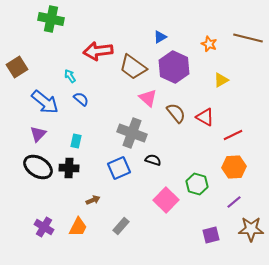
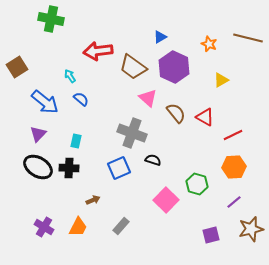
brown star: rotated 15 degrees counterclockwise
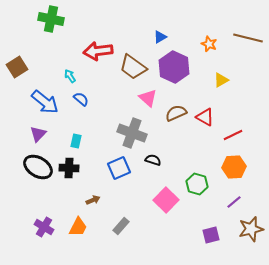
brown semicircle: rotated 75 degrees counterclockwise
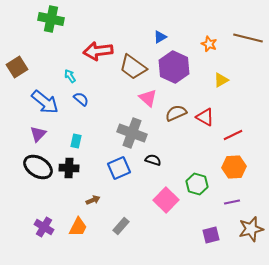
purple line: moved 2 px left; rotated 28 degrees clockwise
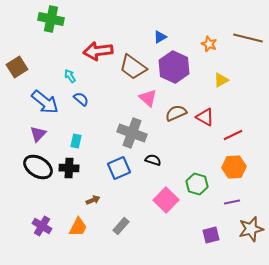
purple cross: moved 2 px left, 1 px up
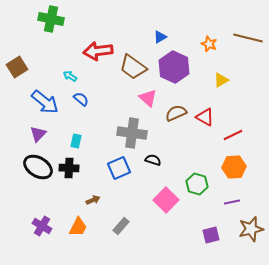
cyan arrow: rotated 24 degrees counterclockwise
gray cross: rotated 12 degrees counterclockwise
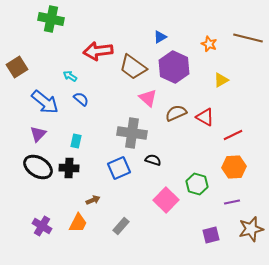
orange trapezoid: moved 4 px up
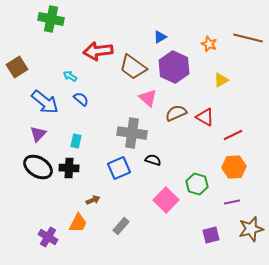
purple cross: moved 6 px right, 11 px down
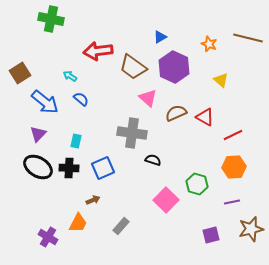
brown square: moved 3 px right, 6 px down
yellow triangle: rotated 49 degrees counterclockwise
blue square: moved 16 px left
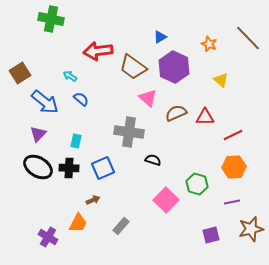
brown line: rotated 32 degrees clockwise
red triangle: rotated 30 degrees counterclockwise
gray cross: moved 3 px left, 1 px up
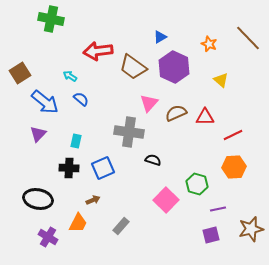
pink triangle: moved 1 px right, 5 px down; rotated 30 degrees clockwise
black ellipse: moved 32 px down; rotated 20 degrees counterclockwise
purple line: moved 14 px left, 7 px down
